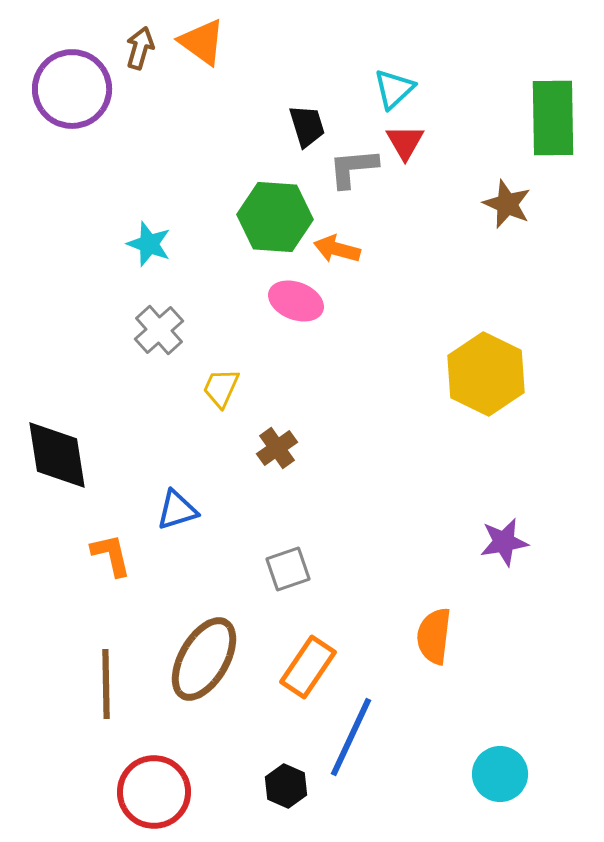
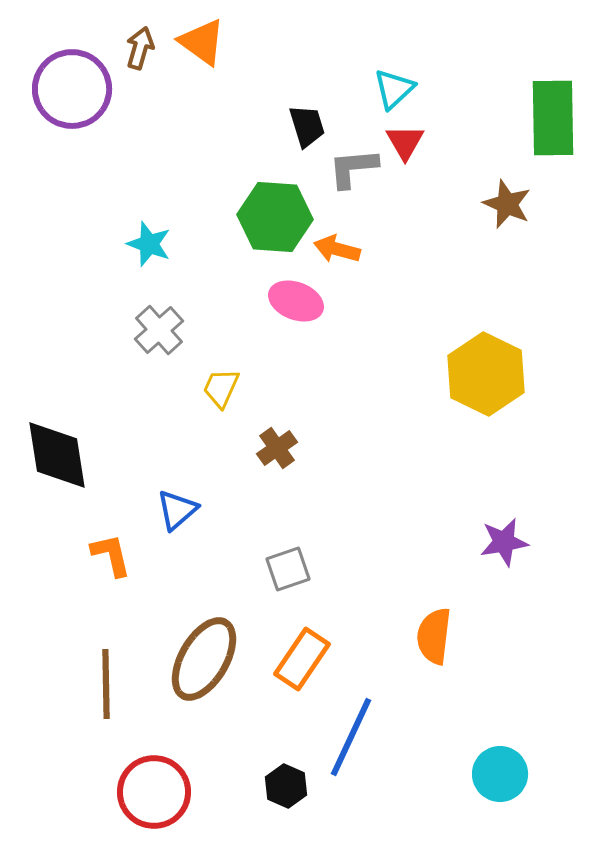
blue triangle: rotated 24 degrees counterclockwise
orange rectangle: moved 6 px left, 8 px up
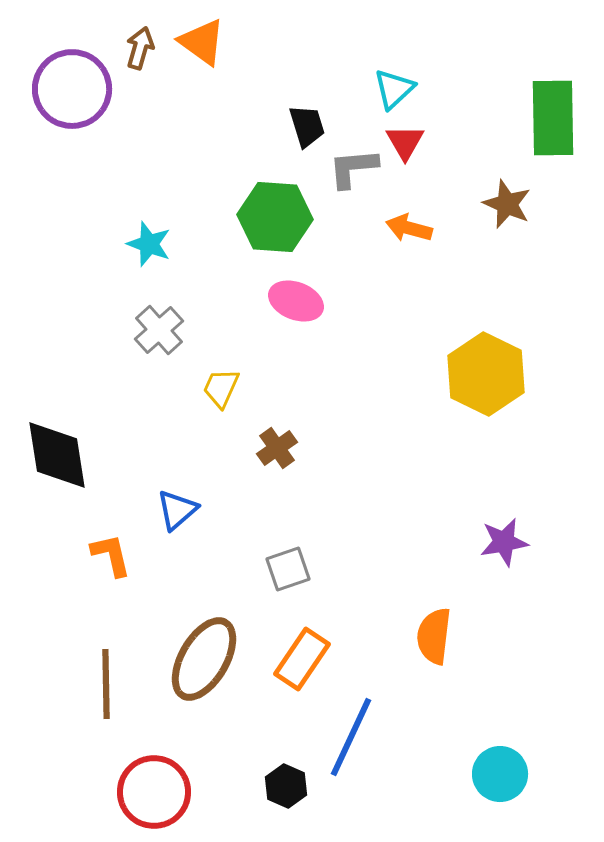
orange arrow: moved 72 px right, 21 px up
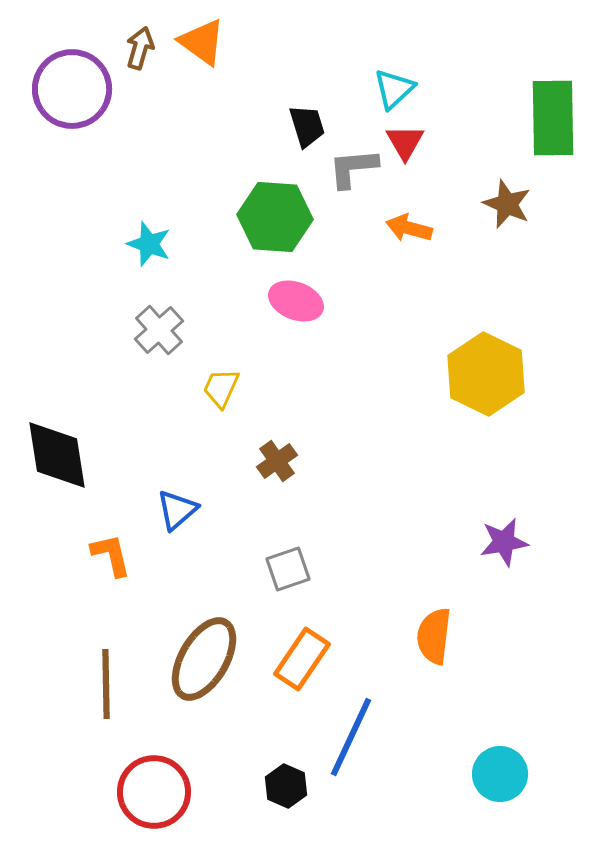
brown cross: moved 13 px down
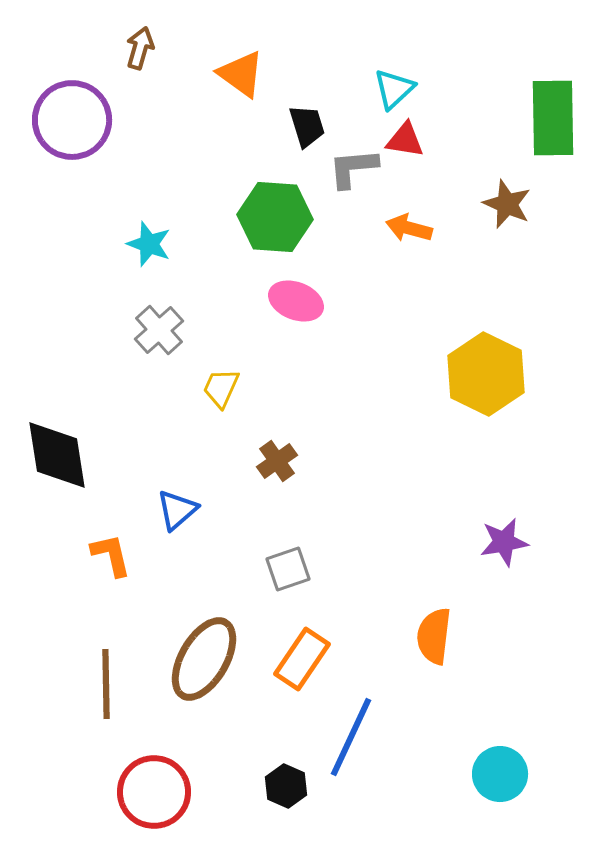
orange triangle: moved 39 px right, 32 px down
purple circle: moved 31 px down
red triangle: moved 2 px up; rotated 51 degrees counterclockwise
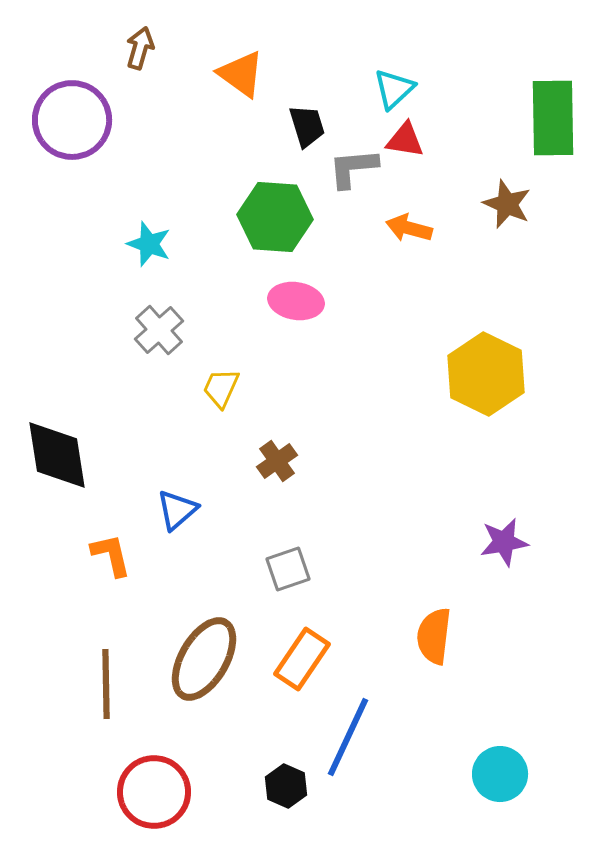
pink ellipse: rotated 12 degrees counterclockwise
blue line: moved 3 px left
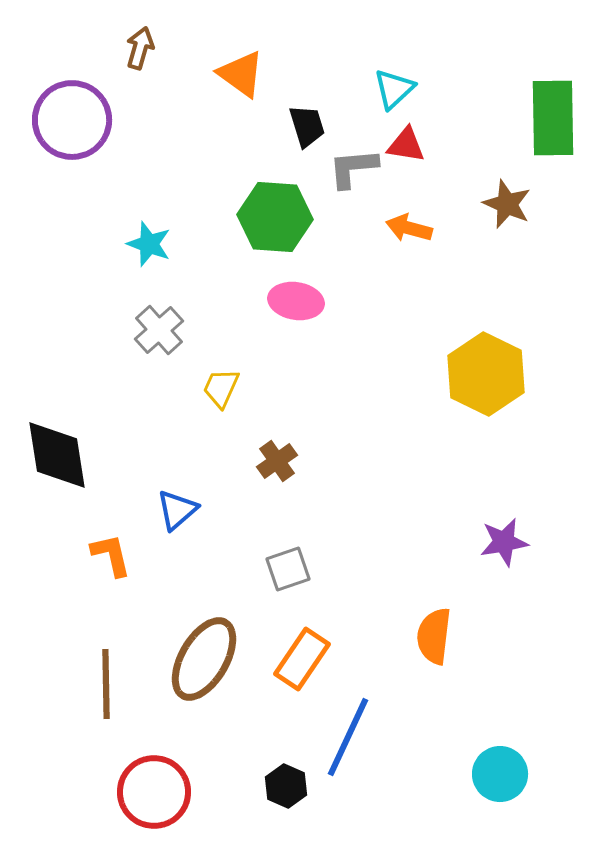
red triangle: moved 1 px right, 5 px down
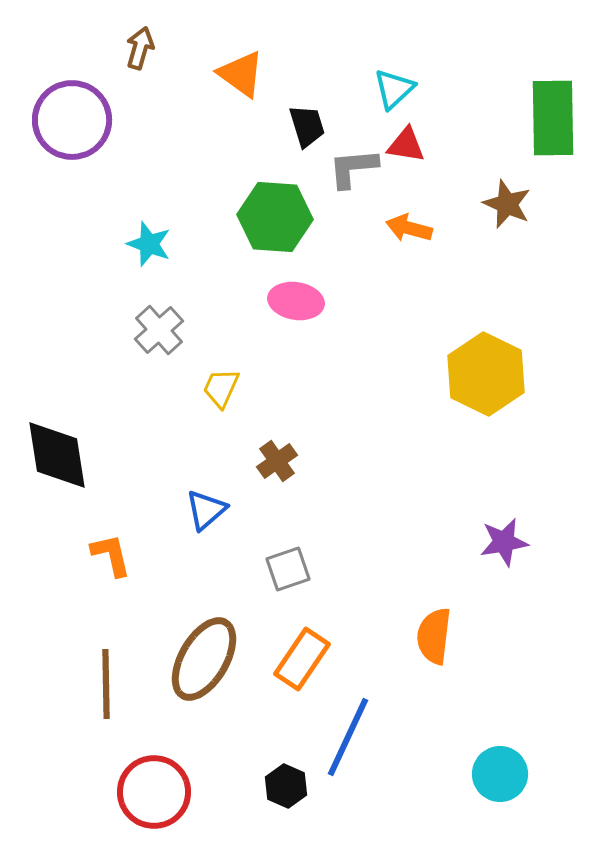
blue triangle: moved 29 px right
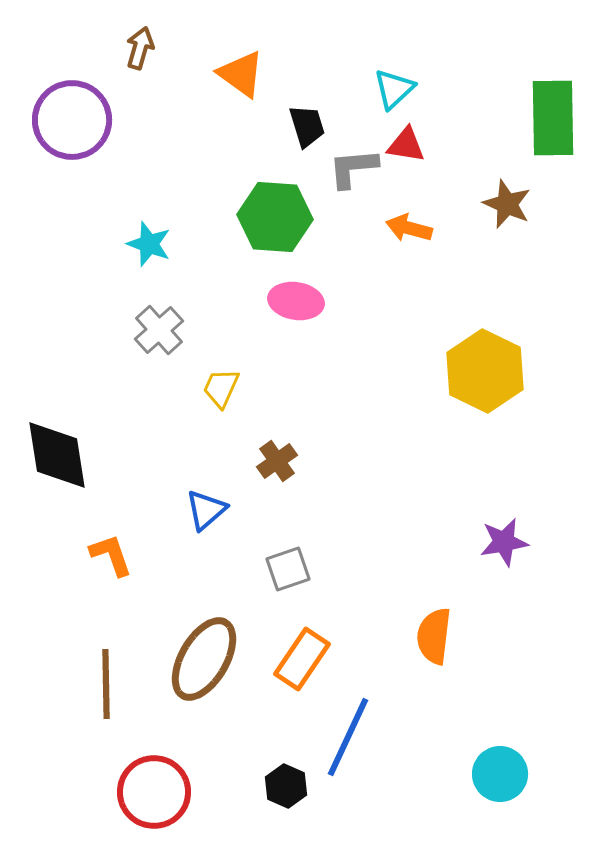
yellow hexagon: moved 1 px left, 3 px up
orange L-shape: rotated 6 degrees counterclockwise
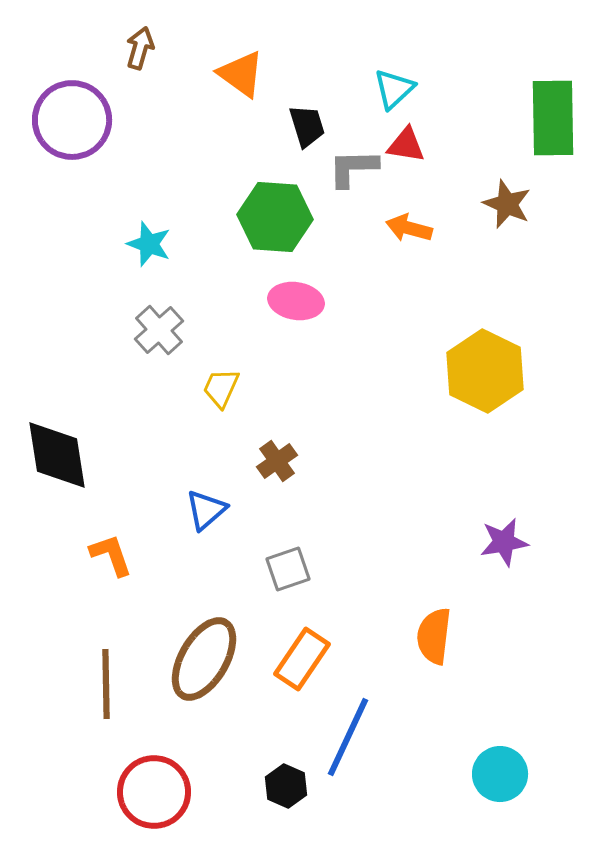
gray L-shape: rotated 4 degrees clockwise
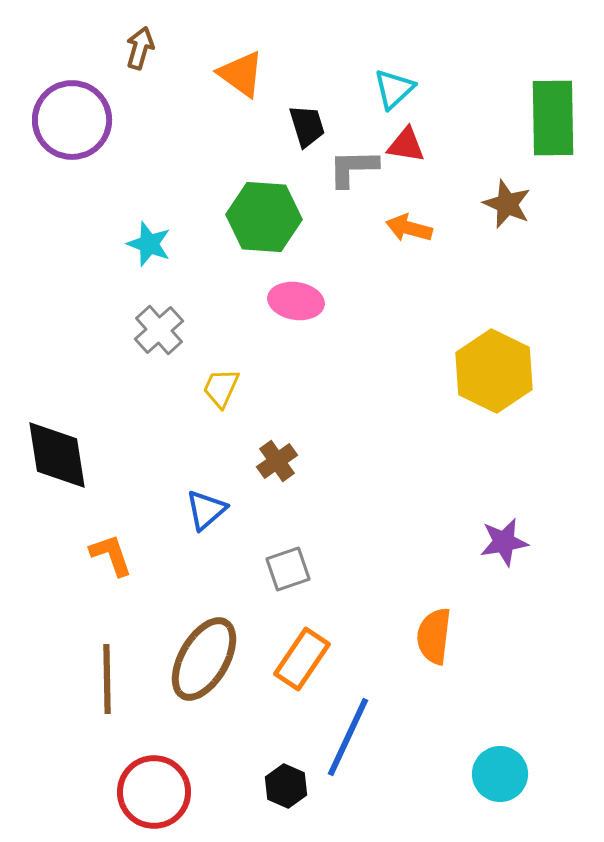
green hexagon: moved 11 px left
yellow hexagon: moved 9 px right
brown line: moved 1 px right, 5 px up
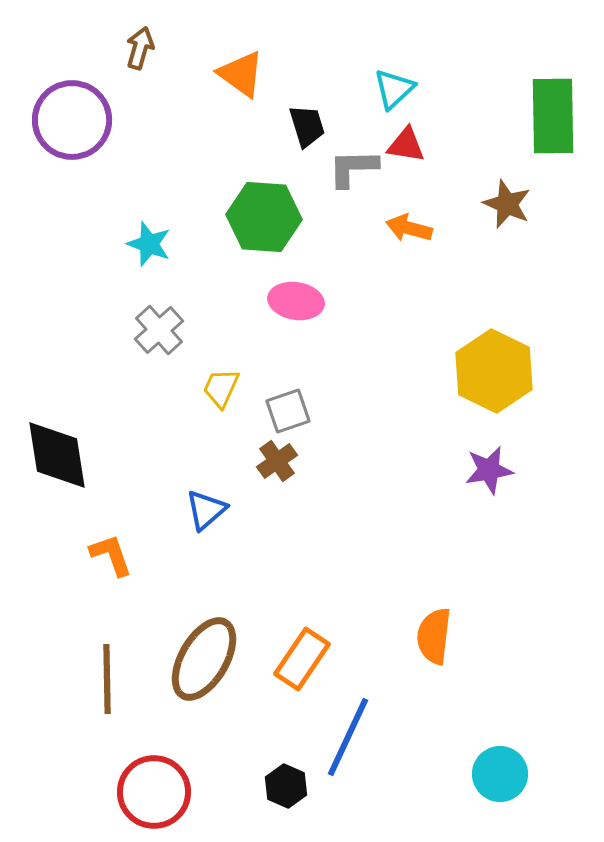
green rectangle: moved 2 px up
purple star: moved 15 px left, 72 px up
gray square: moved 158 px up
